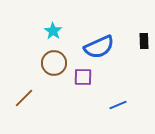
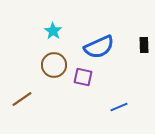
black rectangle: moved 4 px down
brown circle: moved 2 px down
purple square: rotated 12 degrees clockwise
brown line: moved 2 px left, 1 px down; rotated 10 degrees clockwise
blue line: moved 1 px right, 2 px down
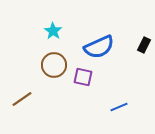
black rectangle: rotated 28 degrees clockwise
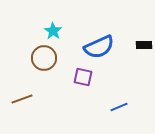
black rectangle: rotated 63 degrees clockwise
brown circle: moved 10 px left, 7 px up
brown line: rotated 15 degrees clockwise
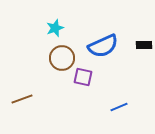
cyan star: moved 2 px right, 3 px up; rotated 18 degrees clockwise
blue semicircle: moved 4 px right, 1 px up
brown circle: moved 18 px right
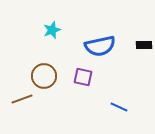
cyan star: moved 3 px left, 2 px down
blue semicircle: moved 3 px left; rotated 12 degrees clockwise
brown circle: moved 18 px left, 18 px down
blue line: rotated 48 degrees clockwise
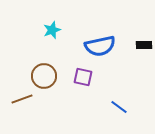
blue line: rotated 12 degrees clockwise
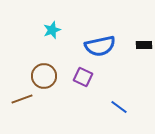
purple square: rotated 12 degrees clockwise
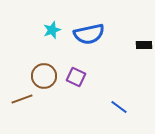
blue semicircle: moved 11 px left, 12 px up
purple square: moved 7 px left
